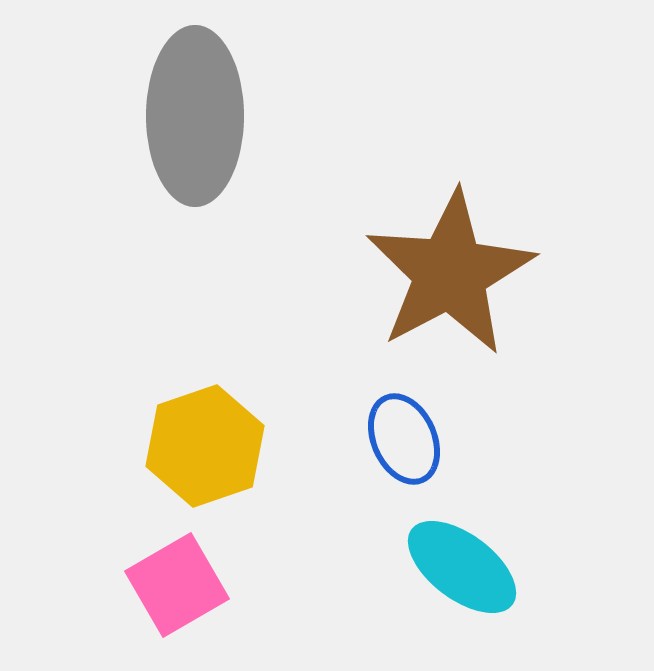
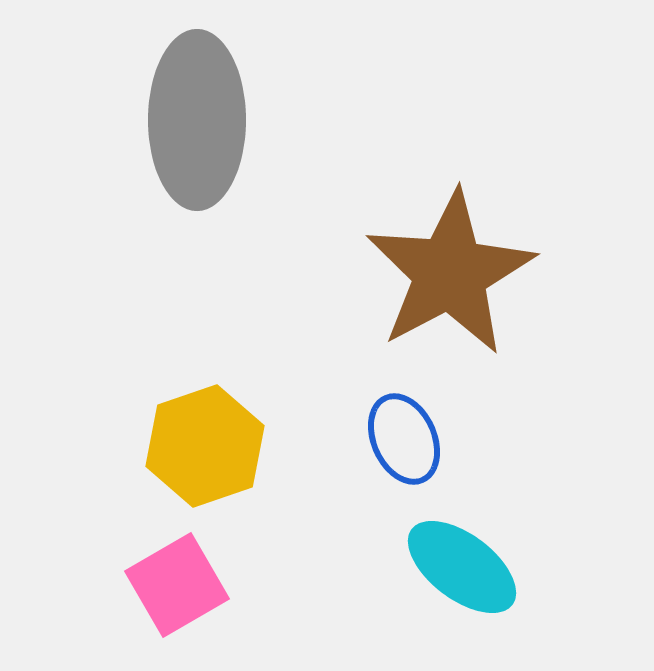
gray ellipse: moved 2 px right, 4 px down
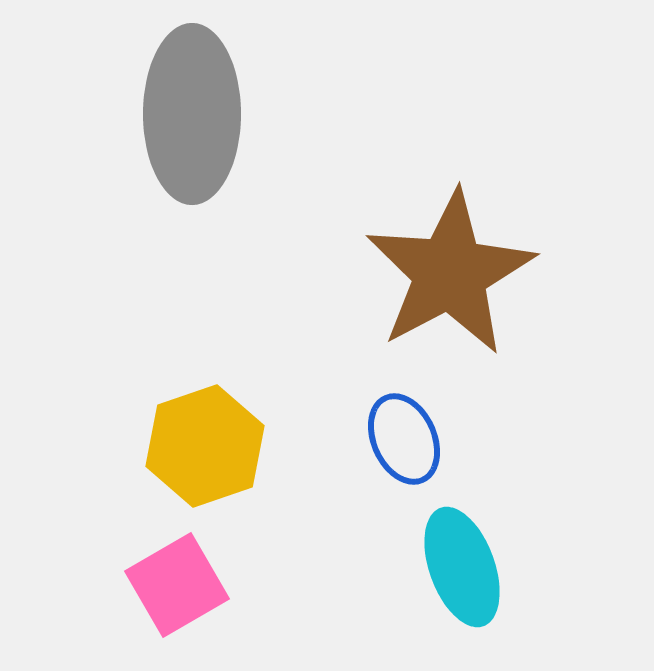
gray ellipse: moved 5 px left, 6 px up
cyan ellipse: rotated 33 degrees clockwise
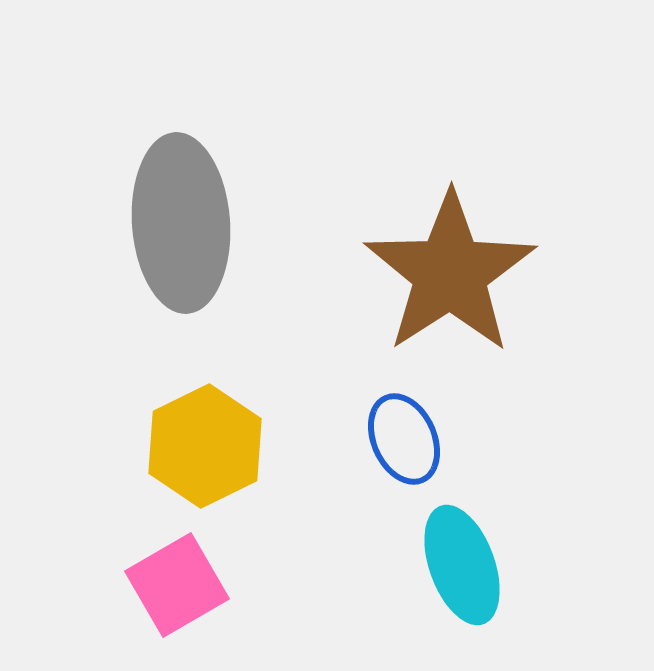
gray ellipse: moved 11 px left, 109 px down; rotated 4 degrees counterclockwise
brown star: rotated 5 degrees counterclockwise
yellow hexagon: rotated 7 degrees counterclockwise
cyan ellipse: moved 2 px up
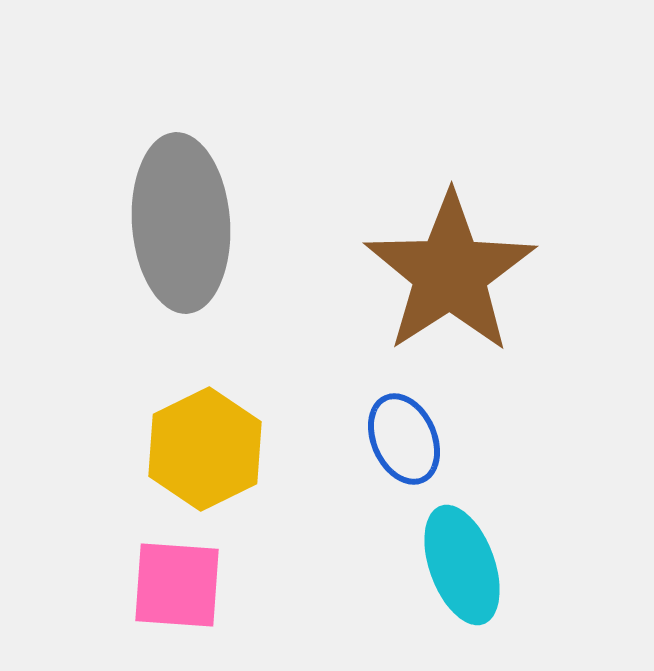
yellow hexagon: moved 3 px down
pink square: rotated 34 degrees clockwise
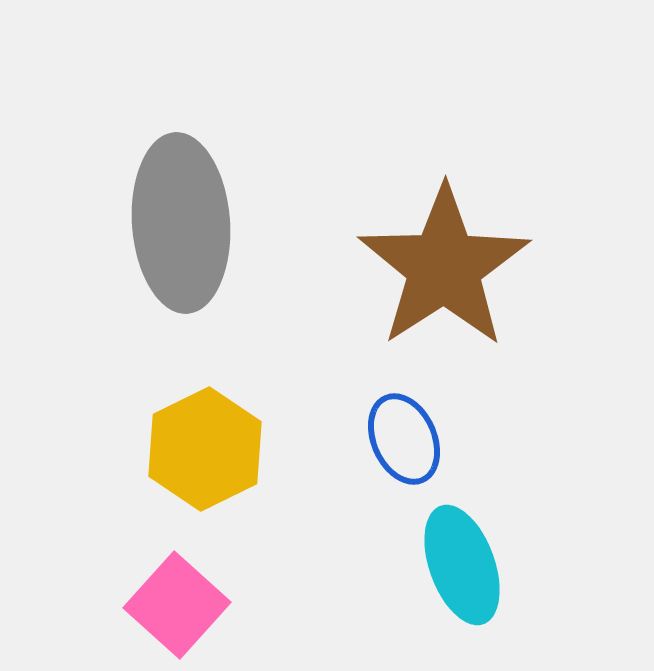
brown star: moved 6 px left, 6 px up
pink square: moved 20 px down; rotated 38 degrees clockwise
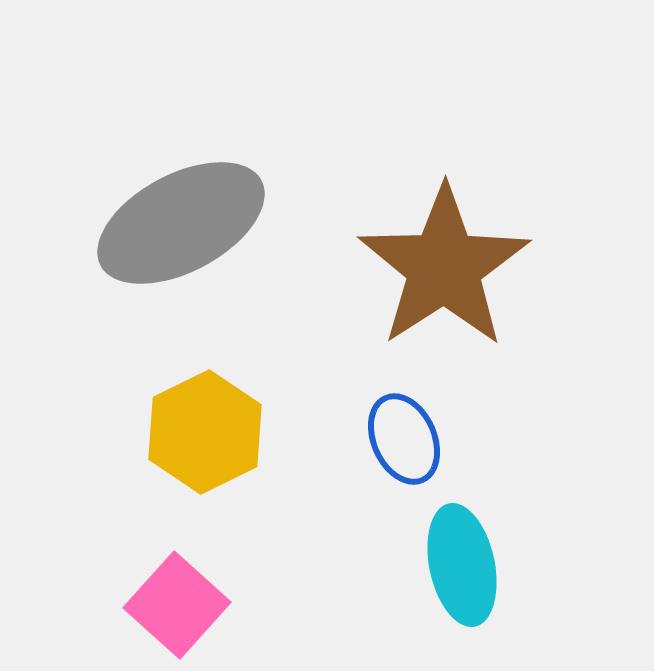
gray ellipse: rotated 66 degrees clockwise
yellow hexagon: moved 17 px up
cyan ellipse: rotated 8 degrees clockwise
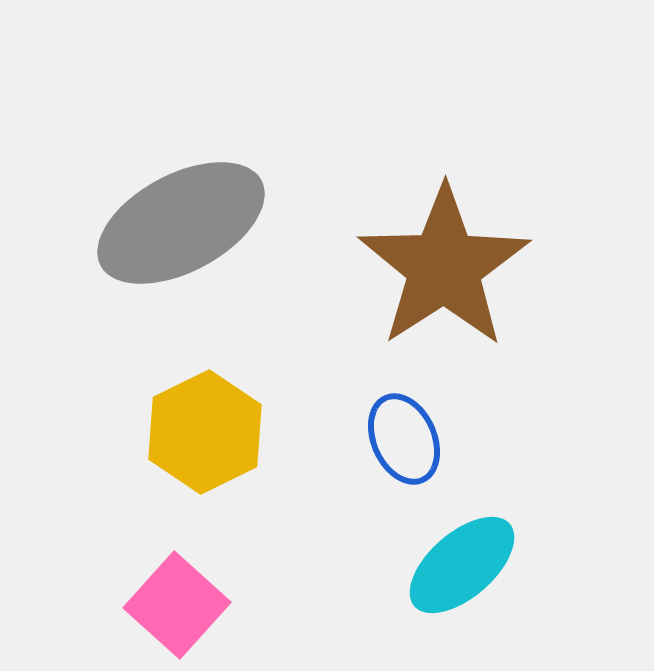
cyan ellipse: rotated 61 degrees clockwise
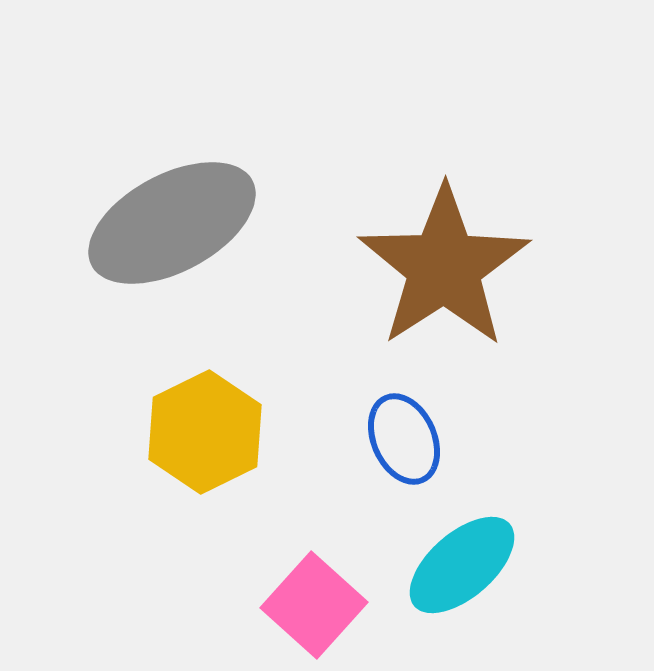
gray ellipse: moved 9 px left
pink square: moved 137 px right
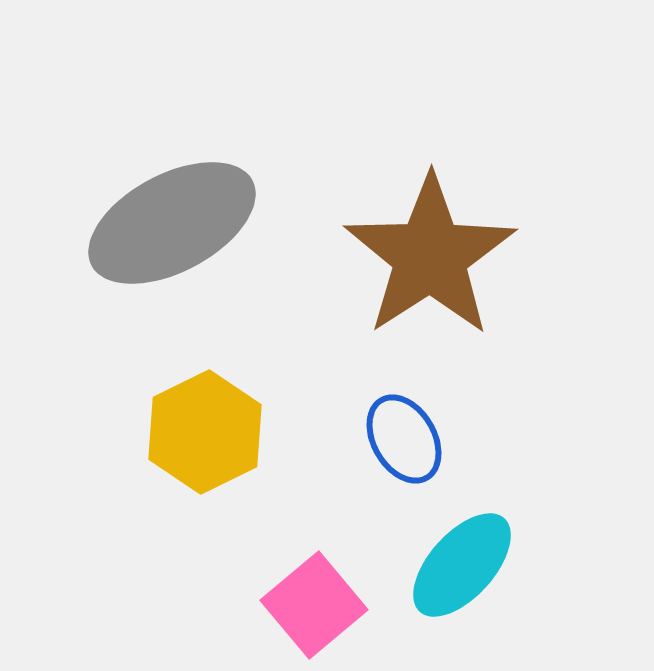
brown star: moved 14 px left, 11 px up
blue ellipse: rotated 6 degrees counterclockwise
cyan ellipse: rotated 7 degrees counterclockwise
pink square: rotated 8 degrees clockwise
